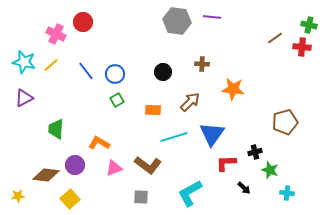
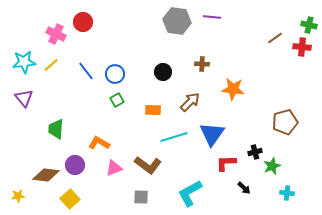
cyan star: rotated 20 degrees counterclockwise
purple triangle: rotated 42 degrees counterclockwise
green star: moved 2 px right, 4 px up; rotated 30 degrees clockwise
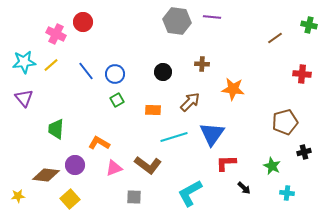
red cross: moved 27 px down
black cross: moved 49 px right
green star: rotated 24 degrees counterclockwise
gray square: moved 7 px left
